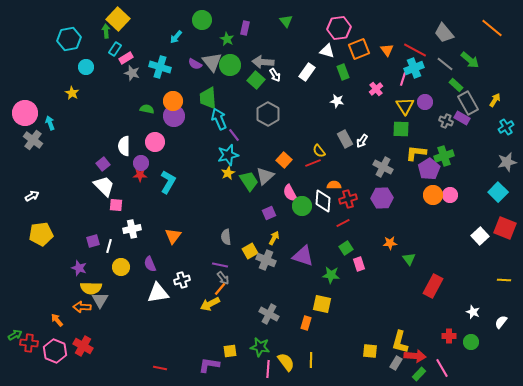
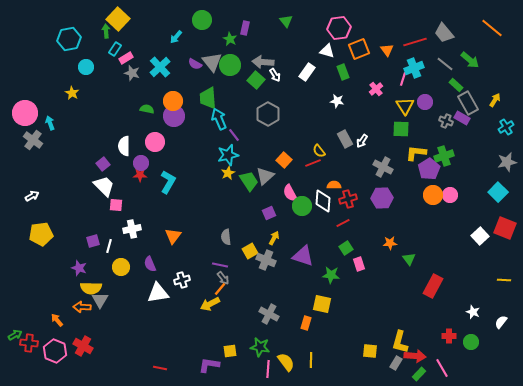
green star at (227, 39): moved 3 px right
red line at (415, 50): moved 8 px up; rotated 45 degrees counterclockwise
cyan cross at (160, 67): rotated 30 degrees clockwise
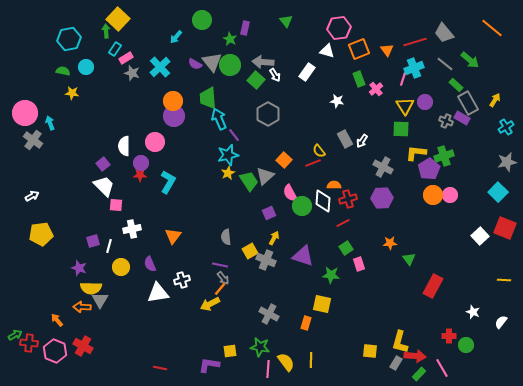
green rectangle at (343, 72): moved 16 px right, 7 px down
yellow star at (72, 93): rotated 24 degrees counterclockwise
green semicircle at (147, 109): moved 84 px left, 38 px up
green circle at (471, 342): moved 5 px left, 3 px down
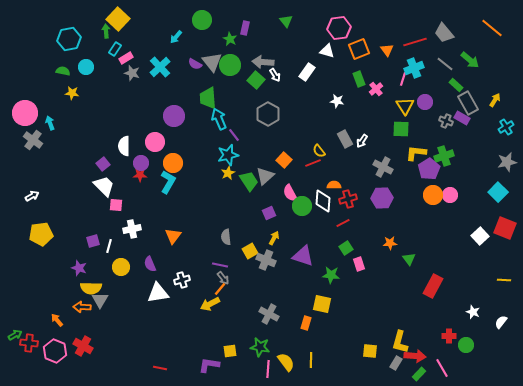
orange circle at (173, 101): moved 62 px down
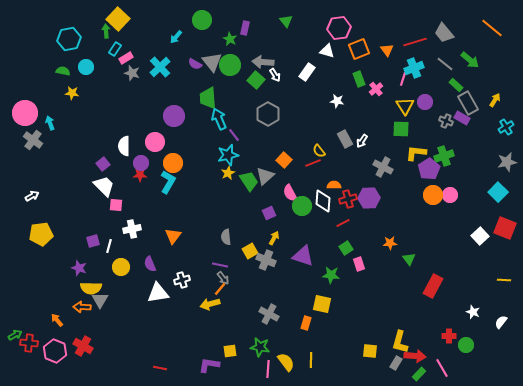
purple hexagon at (382, 198): moved 13 px left
yellow arrow at (210, 304): rotated 12 degrees clockwise
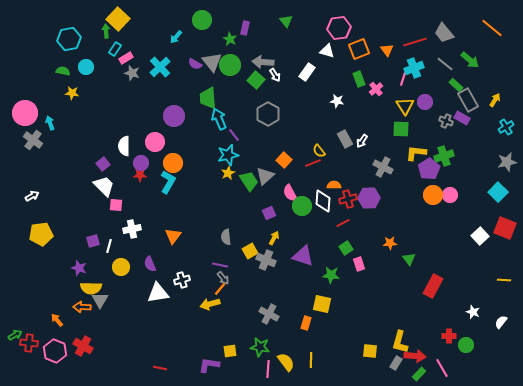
gray rectangle at (468, 103): moved 3 px up
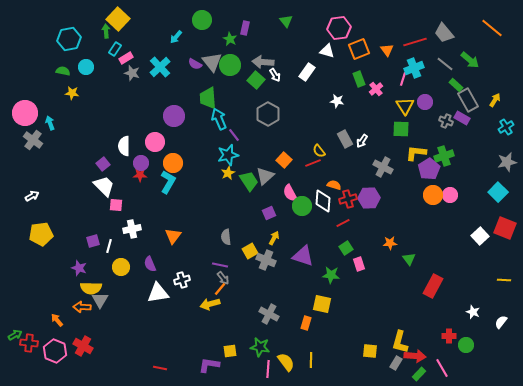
orange semicircle at (334, 185): rotated 16 degrees clockwise
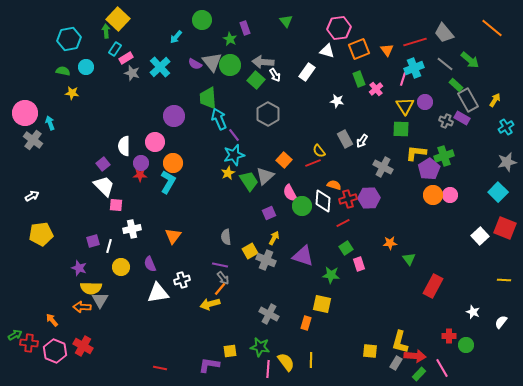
purple rectangle at (245, 28): rotated 32 degrees counterclockwise
cyan star at (228, 155): moved 6 px right
orange arrow at (57, 320): moved 5 px left
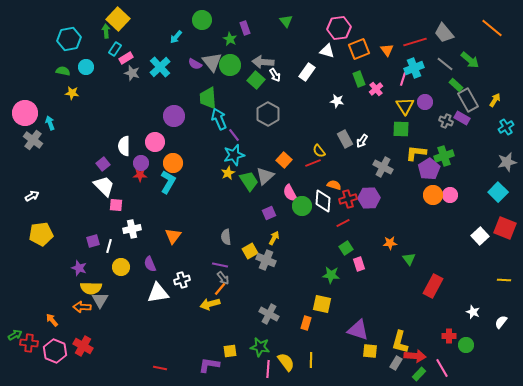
purple triangle at (303, 256): moved 55 px right, 74 px down
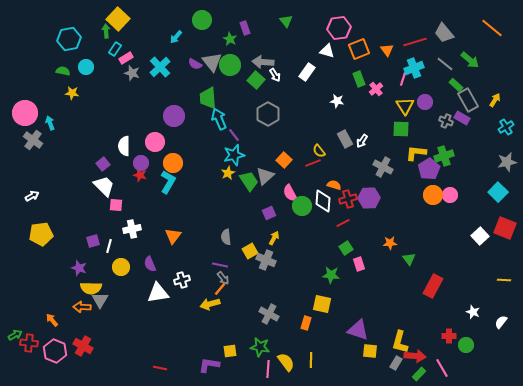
red star at (140, 175): rotated 16 degrees clockwise
